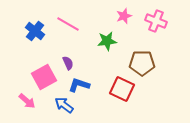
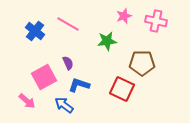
pink cross: rotated 10 degrees counterclockwise
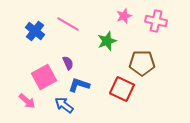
green star: rotated 12 degrees counterclockwise
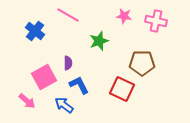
pink star: rotated 28 degrees clockwise
pink line: moved 9 px up
green star: moved 8 px left
purple semicircle: rotated 24 degrees clockwise
blue L-shape: rotated 45 degrees clockwise
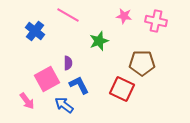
pink square: moved 3 px right, 2 px down
pink arrow: rotated 12 degrees clockwise
